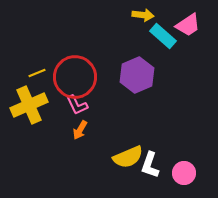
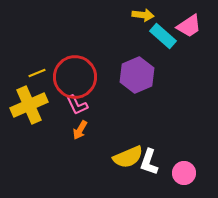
pink trapezoid: moved 1 px right, 1 px down
white L-shape: moved 1 px left, 3 px up
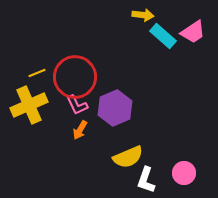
pink trapezoid: moved 4 px right, 6 px down
purple hexagon: moved 22 px left, 33 px down
white L-shape: moved 3 px left, 18 px down
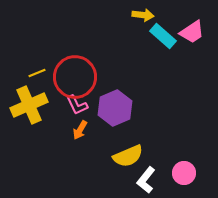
pink trapezoid: moved 1 px left
yellow semicircle: moved 1 px up
white L-shape: rotated 20 degrees clockwise
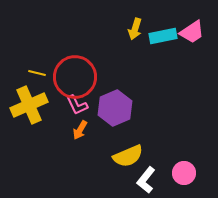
yellow arrow: moved 8 px left, 14 px down; rotated 100 degrees clockwise
cyan rectangle: rotated 52 degrees counterclockwise
yellow line: rotated 36 degrees clockwise
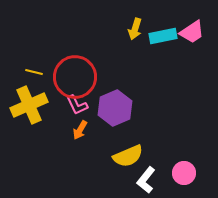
yellow line: moved 3 px left, 1 px up
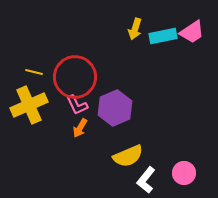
orange arrow: moved 2 px up
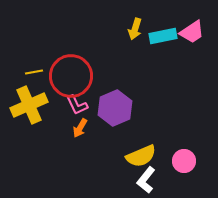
yellow line: rotated 24 degrees counterclockwise
red circle: moved 4 px left, 1 px up
yellow semicircle: moved 13 px right
pink circle: moved 12 px up
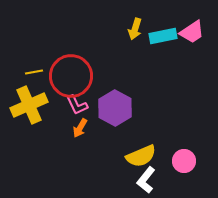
purple hexagon: rotated 8 degrees counterclockwise
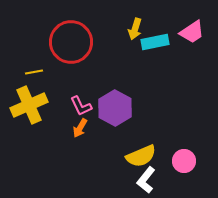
cyan rectangle: moved 8 px left, 6 px down
red circle: moved 34 px up
pink L-shape: moved 4 px right, 1 px down
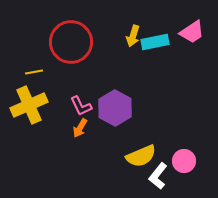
yellow arrow: moved 2 px left, 7 px down
white L-shape: moved 12 px right, 4 px up
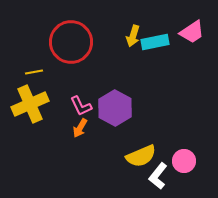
yellow cross: moved 1 px right, 1 px up
